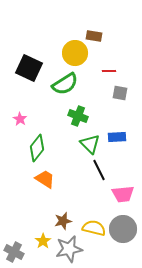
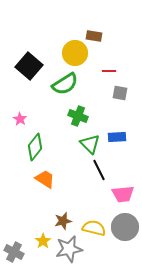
black square: moved 2 px up; rotated 16 degrees clockwise
green diamond: moved 2 px left, 1 px up
gray circle: moved 2 px right, 2 px up
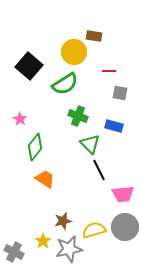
yellow circle: moved 1 px left, 1 px up
blue rectangle: moved 3 px left, 11 px up; rotated 18 degrees clockwise
yellow semicircle: moved 2 px down; rotated 30 degrees counterclockwise
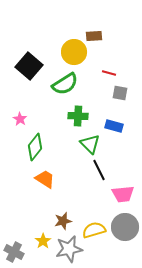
brown rectangle: rotated 14 degrees counterclockwise
red line: moved 2 px down; rotated 16 degrees clockwise
green cross: rotated 18 degrees counterclockwise
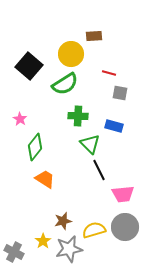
yellow circle: moved 3 px left, 2 px down
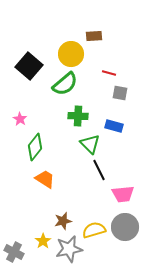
green semicircle: rotated 8 degrees counterclockwise
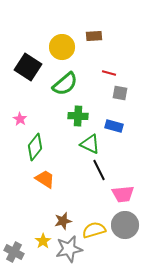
yellow circle: moved 9 px left, 7 px up
black square: moved 1 px left, 1 px down; rotated 8 degrees counterclockwise
green triangle: rotated 20 degrees counterclockwise
gray circle: moved 2 px up
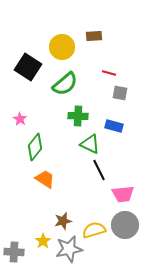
gray cross: rotated 24 degrees counterclockwise
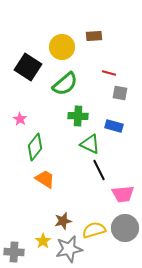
gray circle: moved 3 px down
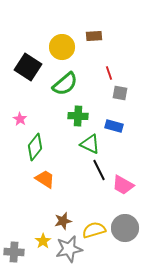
red line: rotated 56 degrees clockwise
pink trapezoid: moved 9 px up; rotated 35 degrees clockwise
